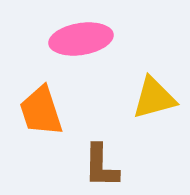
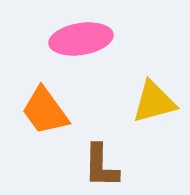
yellow triangle: moved 4 px down
orange trapezoid: moved 4 px right; rotated 18 degrees counterclockwise
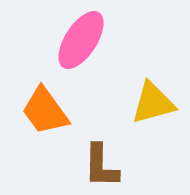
pink ellipse: moved 1 px down; rotated 48 degrees counterclockwise
yellow triangle: moved 1 px left, 1 px down
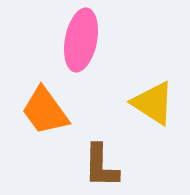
pink ellipse: rotated 22 degrees counterclockwise
yellow triangle: rotated 48 degrees clockwise
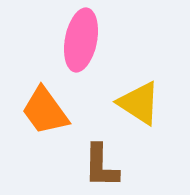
yellow triangle: moved 14 px left
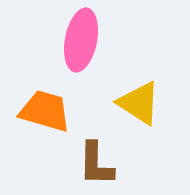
orange trapezoid: rotated 142 degrees clockwise
brown L-shape: moved 5 px left, 2 px up
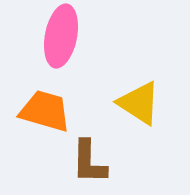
pink ellipse: moved 20 px left, 4 px up
brown L-shape: moved 7 px left, 2 px up
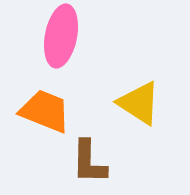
orange trapezoid: rotated 6 degrees clockwise
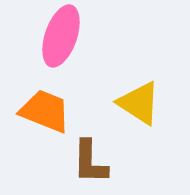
pink ellipse: rotated 8 degrees clockwise
brown L-shape: moved 1 px right
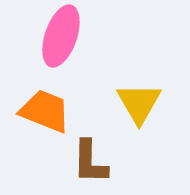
yellow triangle: rotated 27 degrees clockwise
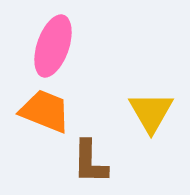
pink ellipse: moved 8 px left, 10 px down
yellow triangle: moved 12 px right, 9 px down
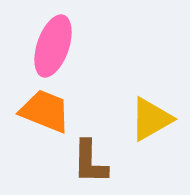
yellow triangle: moved 7 px down; rotated 30 degrees clockwise
